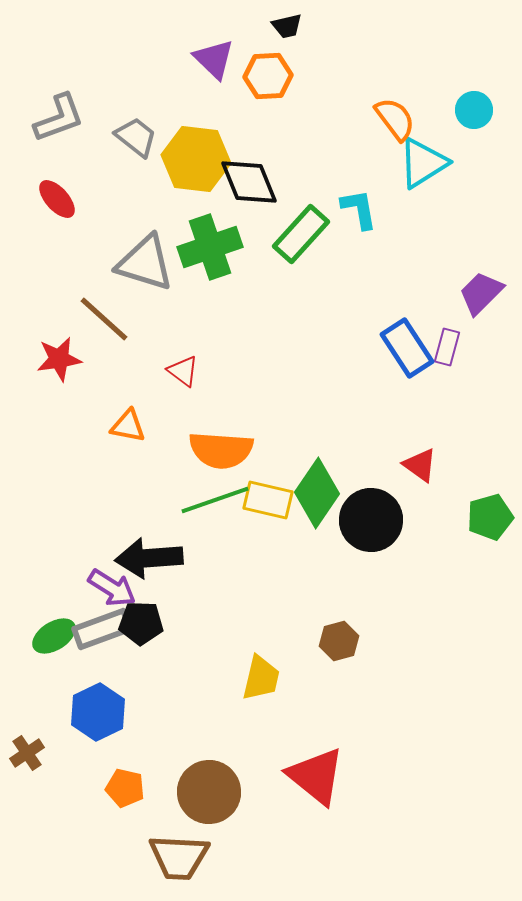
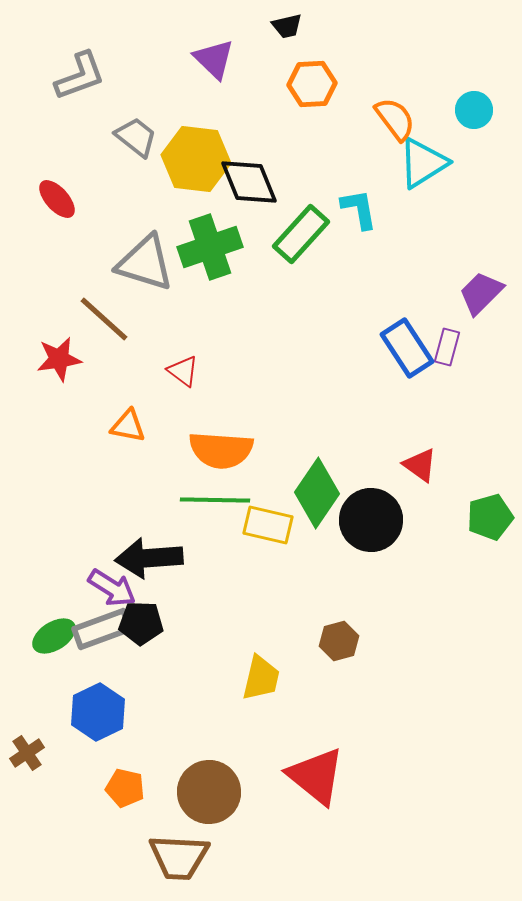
orange hexagon at (268, 76): moved 44 px right, 8 px down
gray L-shape at (59, 118): moved 21 px right, 42 px up
green line at (215, 500): rotated 20 degrees clockwise
yellow rectangle at (268, 500): moved 25 px down
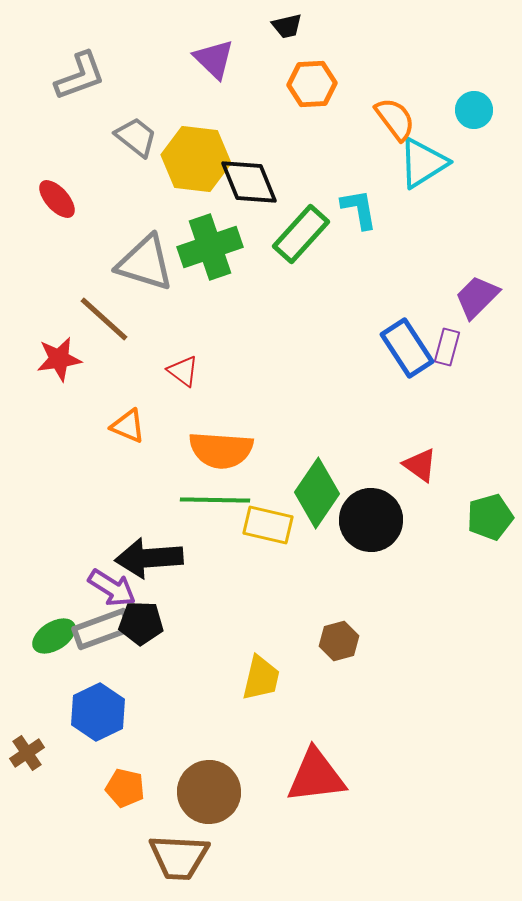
purple trapezoid at (481, 293): moved 4 px left, 4 px down
orange triangle at (128, 426): rotated 12 degrees clockwise
red triangle at (316, 776): rotated 46 degrees counterclockwise
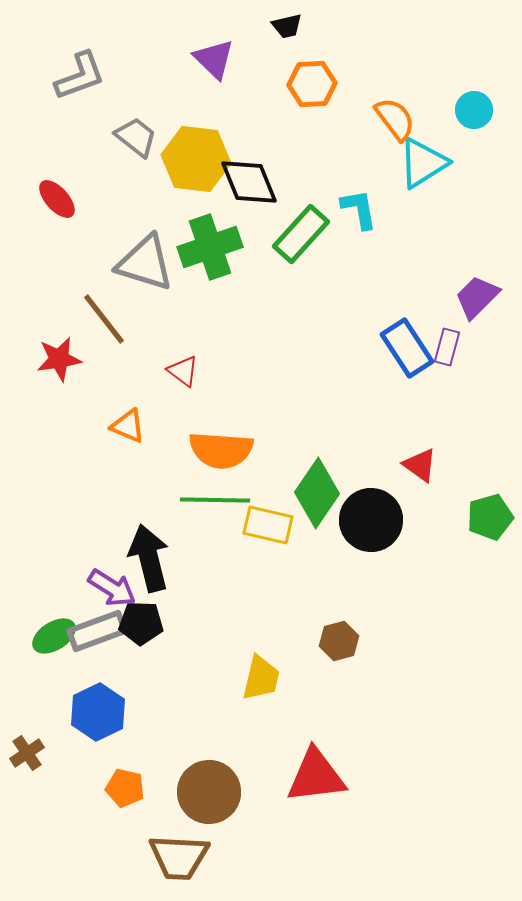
brown line at (104, 319): rotated 10 degrees clockwise
black arrow at (149, 558): rotated 80 degrees clockwise
gray rectangle at (102, 629): moved 5 px left, 2 px down
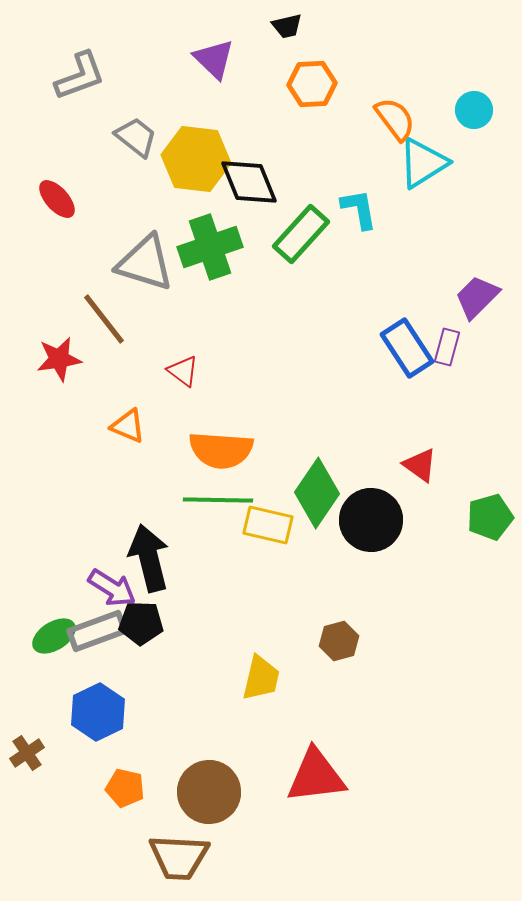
green line at (215, 500): moved 3 px right
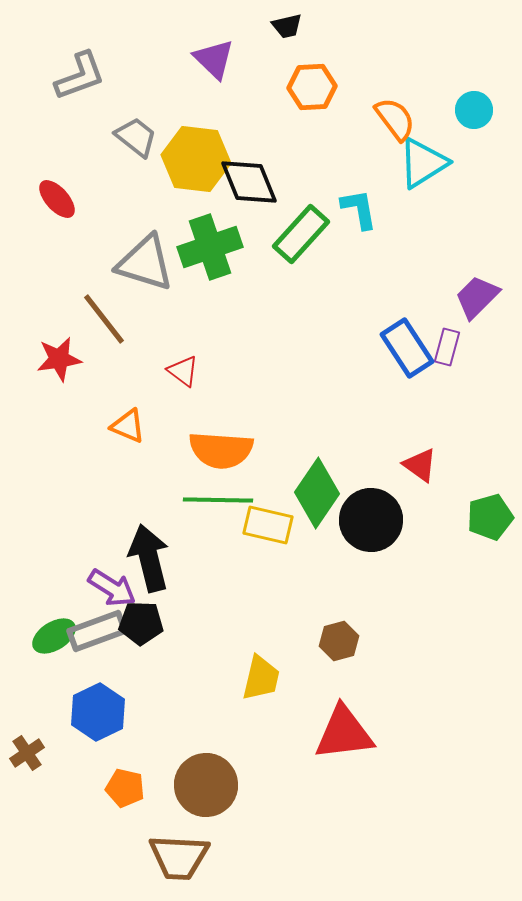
orange hexagon at (312, 84): moved 3 px down
red triangle at (316, 776): moved 28 px right, 43 px up
brown circle at (209, 792): moved 3 px left, 7 px up
